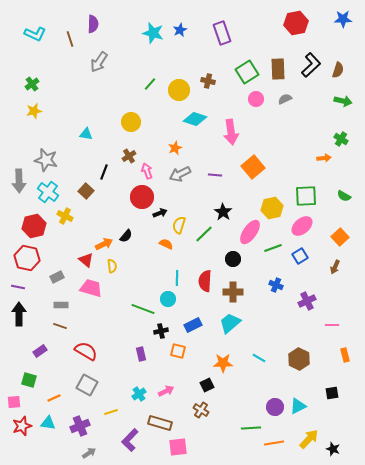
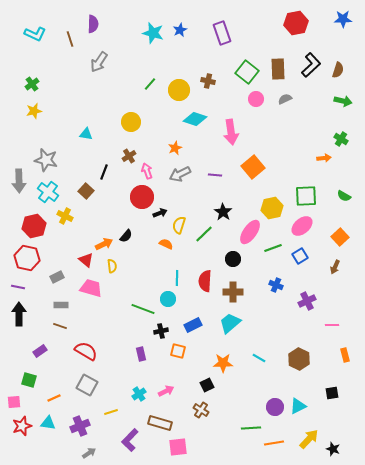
green square at (247, 72): rotated 20 degrees counterclockwise
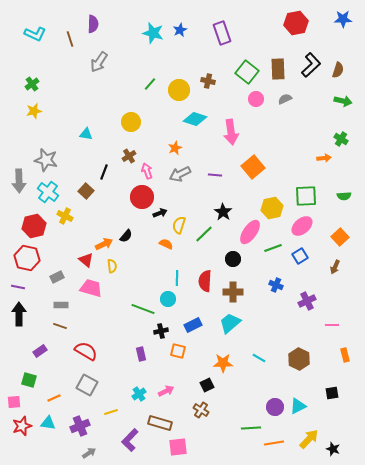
green semicircle at (344, 196): rotated 32 degrees counterclockwise
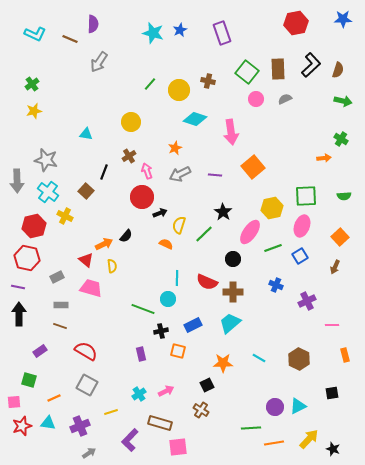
brown line at (70, 39): rotated 49 degrees counterclockwise
gray arrow at (19, 181): moved 2 px left
pink ellipse at (302, 226): rotated 30 degrees counterclockwise
red semicircle at (205, 281): moved 2 px right, 1 px down; rotated 70 degrees counterclockwise
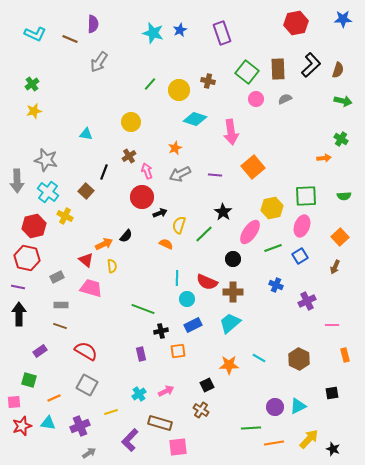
cyan circle at (168, 299): moved 19 px right
orange square at (178, 351): rotated 21 degrees counterclockwise
orange star at (223, 363): moved 6 px right, 2 px down
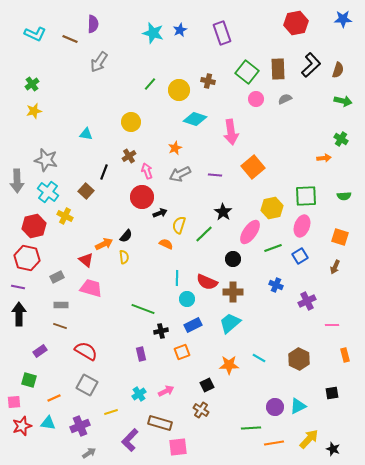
orange square at (340, 237): rotated 30 degrees counterclockwise
yellow semicircle at (112, 266): moved 12 px right, 9 px up
orange square at (178, 351): moved 4 px right, 1 px down; rotated 14 degrees counterclockwise
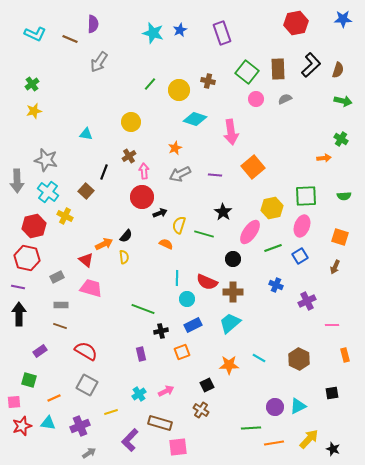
pink arrow at (147, 171): moved 3 px left; rotated 14 degrees clockwise
green line at (204, 234): rotated 60 degrees clockwise
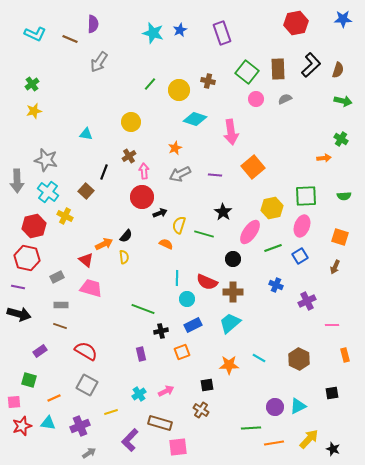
black arrow at (19, 314): rotated 105 degrees clockwise
black square at (207, 385): rotated 16 degrees clockwise
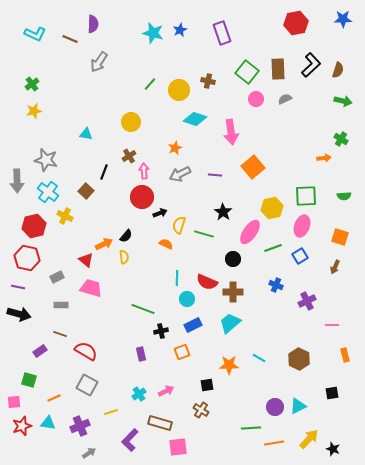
brown line at (60, 326): moved 8 px down
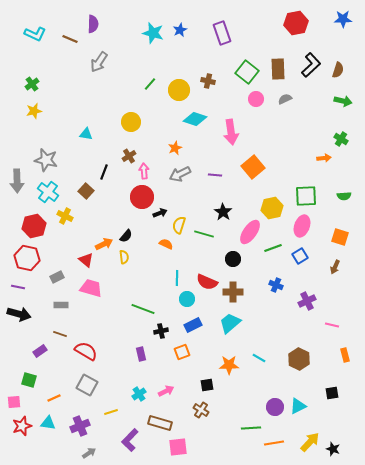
pink line at (332, 325): rotated 16 degrees clockwise
yellow arrow at (309, 439): moved 1 px right, 3 px down
